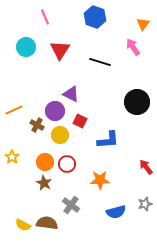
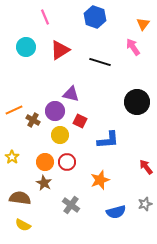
red triangle: rotated 25 degrees clockwise
purple triangle: rotated 12 degrees counterclockwise
brown cross: moved 4 px left, 5 px up
red circle: moved 2 px up
orange star: rotated 18 degrees counterclockwise
brown semicircle: moved 27 px left, 25 px up
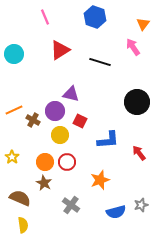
cyan circle: moved 12 px left, 7 px down
red arrow: moved 7 px left, 14 px up
brown semicircle: rotated 15 degrees clockwise
gray star: moved 4 px left, 1 px down
yellow semicircle: rotated 126 degrees counterclockwise
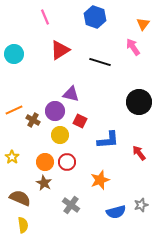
black circle: moved 2 px right
